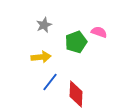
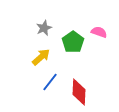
gray star: moved 3 px down
green pentagon: moved 3 px left; rotated 15 degrees counterclockwise
yellow arrow: rotated 36 degrees counterclockwise
red diamond: moved 3 px right, 2 px up
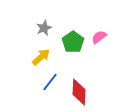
pink semicircle: moved 5 px down; rotated 56 degrees counterclockwise
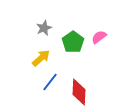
yellow arrow: moved 1 px down
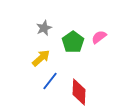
blue line: moved 1 px up
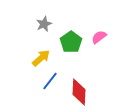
gray star: moved 4 px up
green pentagon: moved 2 px left
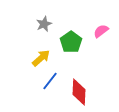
pink semicircle: moved 2 px right, 6 px up
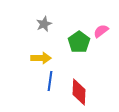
green pentagon: moved 8 px right
yellow arrow: rotated 42 degrees clockwise
blue line: rotated 30 degrees counterclockwise
